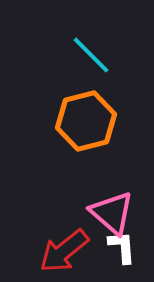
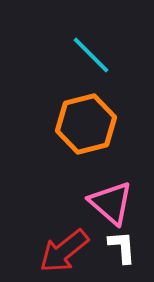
orange hexagon: moved 3 px down
pink triangle: moved 1 px left, 10 px up
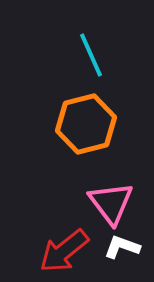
cyan line: rotated 21 degrees clockwise
pink triangle: rotated 12 degrees clockwise
white L-shape: rotated 66 degrees counterclockwise
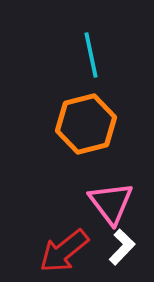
cyan line: rotated 12 degrees clockwise
white L-shape: rotated 114 degrees clockwise
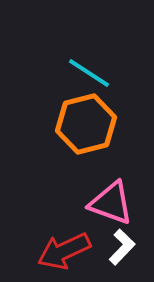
cyan line: moved 2 px left, 18 px down; rotated 45 degrees counterclockwise
pink triangle: rotated 33 degrees counterclockwise
red arrow: rotated 14 degrees clockwise
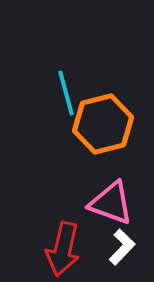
cyan line: moved 23 px left, 20 px down; rotated 42 degrees clockwise
orange hexagon: moved 17 px right
red arrow: moved 1 px left, 2 px up; rotated 52 degrees counterclockwise
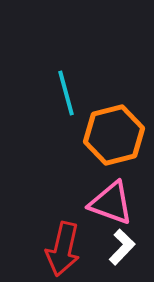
orange hexagon: moved 11 px right, 11 px down
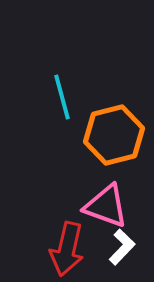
cyan line: moved 4 px left, 4 px down
pink triangle: moved 5 px left, 3 px down
red arrow: moved 4 px right
